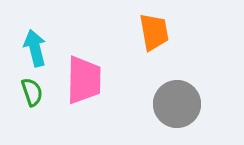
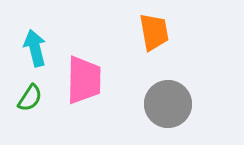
green semicircle: moved 2 px left, 6 px down; rotated 52 degrees clockwise
gray circle: moved 9 px left
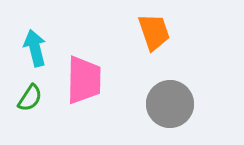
orange trapezoid: rotated 9 degrees counterclockwise
gray circle: moved 2 px right
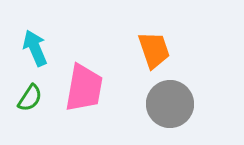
orange trapezoid: moved 18 px down
cyan arrow: rotated 9 degrees counterclockwise
pink trapezoid: moved 8 px down; rotated 9 degrees clockwise
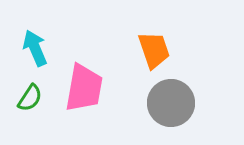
gray circle: moved 1 px right, 1 px up
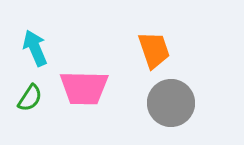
pink trapezoid: rotated 81 degrees clockwise
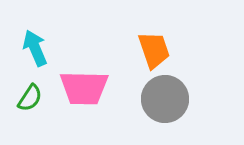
gray circle: moved 6 px left, 4 px up
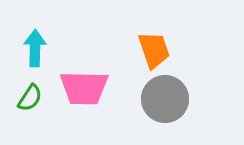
cyan arrow: rotated 24 degrees clockwise
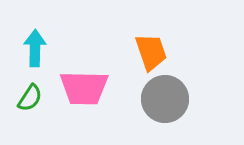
orange trapezoid: moved 3 px left, 2 px down
